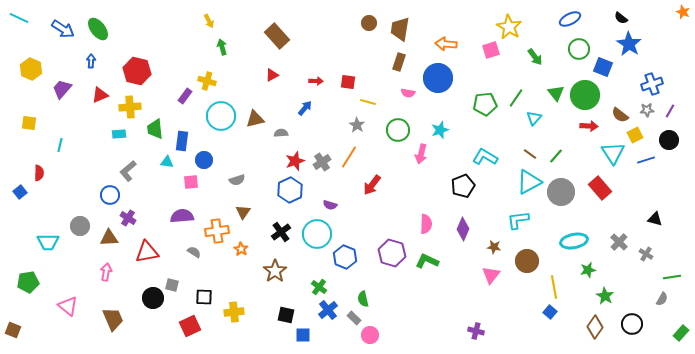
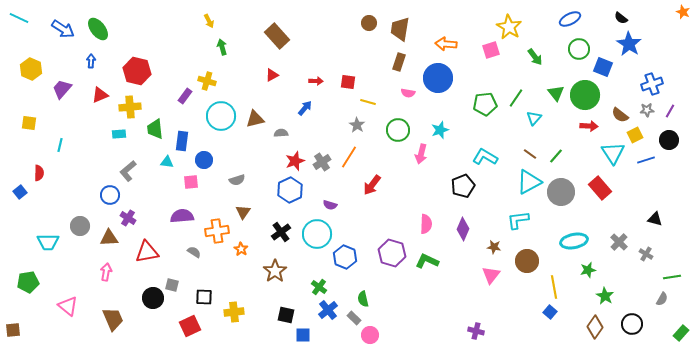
brown square at (13, 330): rotated 28 degrees counterclockwise
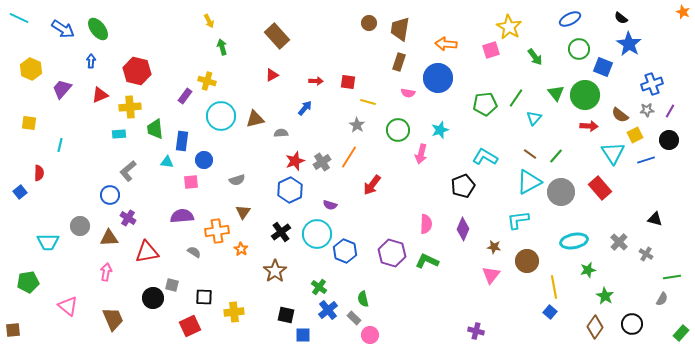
blue hexagon at (345, 257): moved 6 px up
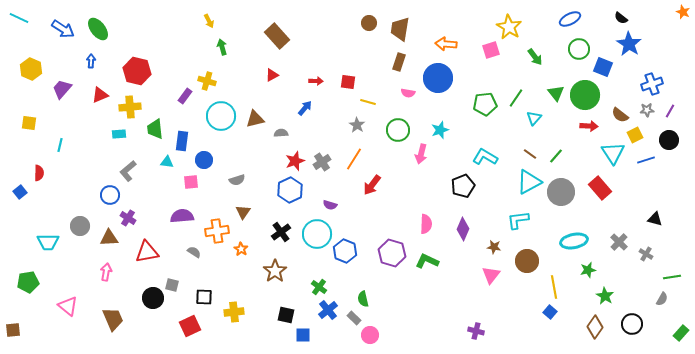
orange line at (349, 157): moved 5 px right, 2 px down
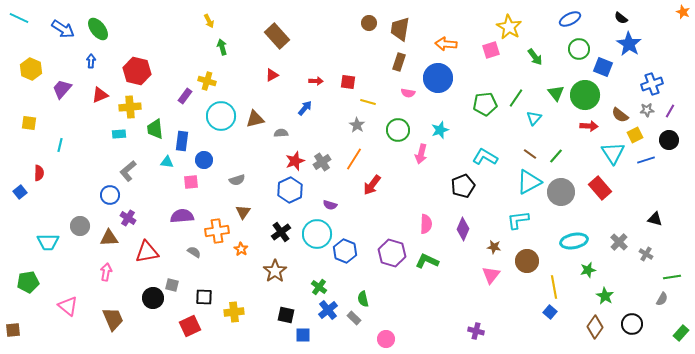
pink circle at (370, 335): moved 16 px right, 4 px down
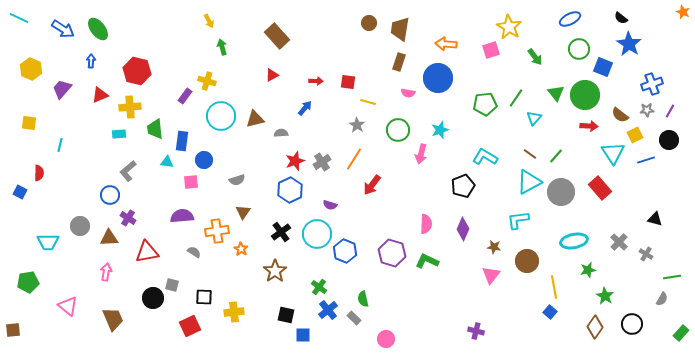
blue square at (20, 192): rotated 24 degrees counterclockwise
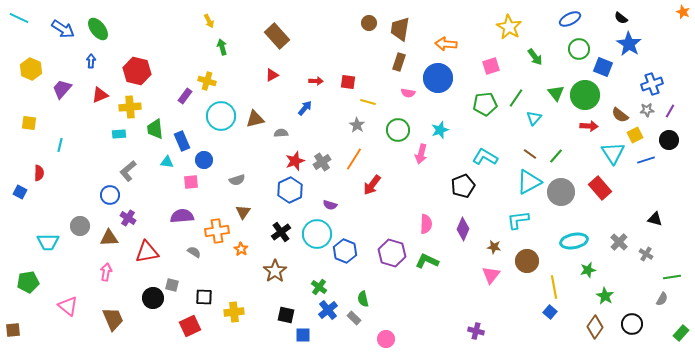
pink square at (491, 50): moved 16 px down
blue rectangle at (182, 141): rotated 30 degrees counterclockwise
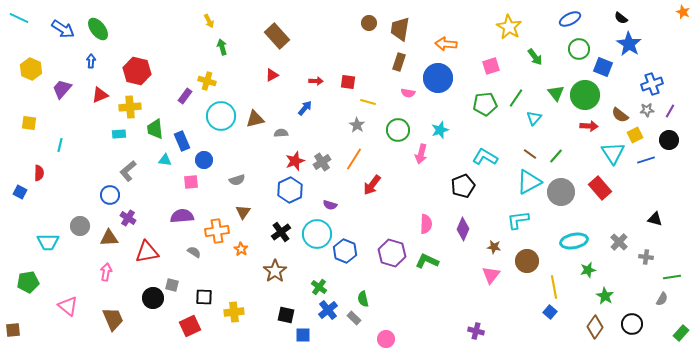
cyan triangle at (167, 162): moved 2 px left, 2 px up
gray cross at (646, 254): moved 3 px down; rotated 24 degrees counterclockwise
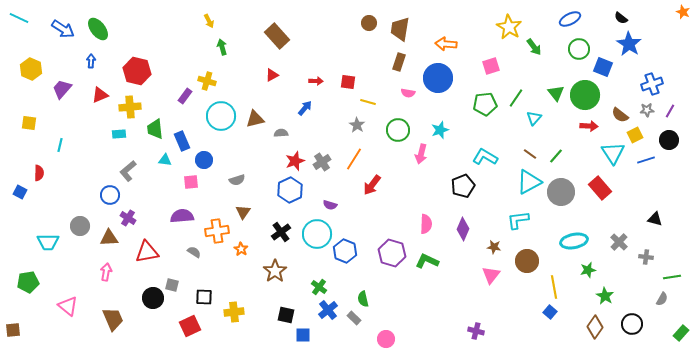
green arrow at (535, 57): moved 1 px left, 10 px up
